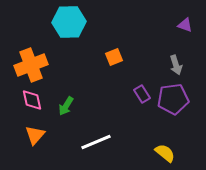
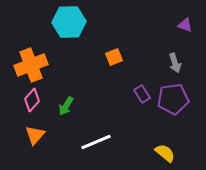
gray arrow: moved 1 px left, 2 px up
pink diamond: rotated 55 degrees clockwise
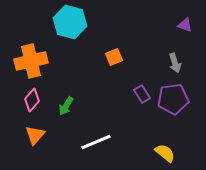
cyan hexagon: moved 1 px right; rotated 16 degrees clockwise
orange cross: moved 4 px up; rotated 8 degrees clockwise
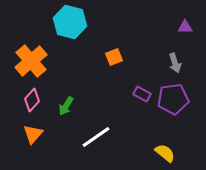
purple triangle: moved 2 px down; rotated 21 degrees counterclockwise
orange cross: rotated 28 degrees counterclockwise
purple rectangle: rotated 30 degrees counterclockwise
orange triangle: moved 2 px left, 1 px up
white line: moved 5 px up; rotated 12 degrees counterclockwise
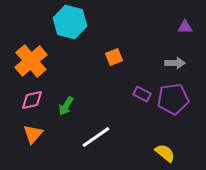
gray arrow: rotated 72 degrees counterclockwise
pink diamond: rotated 35 degrees clockwise
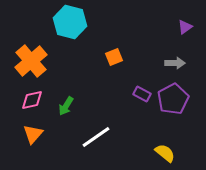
purple triangle: rotated 35 degrees counterclockwise
purple pentagon: rotated 20 degrees counterclockwise
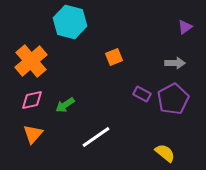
green arrow: moved 1 px left, 1 px up; rotated 24 degrees clockwise
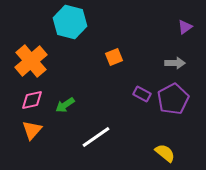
orange triangle: moved 1 px left, 4 px up
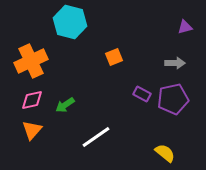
purple triangle: rotated 21 degrees clockwise
orange cross: rotated 16 degrees clockwise
purple pentagon: rotated 16 degrees clockwise
